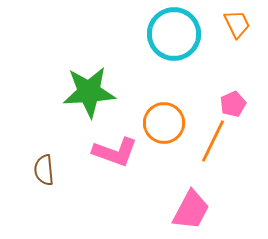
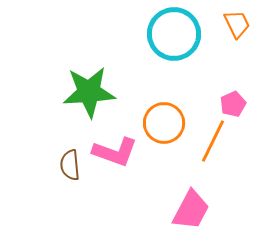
brown semicircle: moved 26 px right, 5 px up
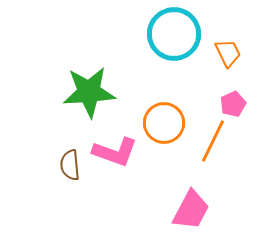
orange trapezoid: moved 9 px left, 29 px down
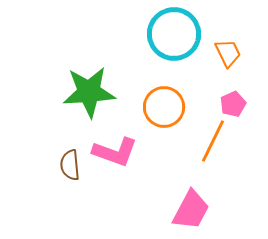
orange circle: moved 16 px up
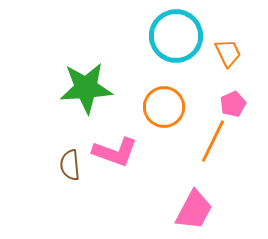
cyan circle: moved 2 px right, 2 px down
green star: moved 3 px left, 4 px up
pink trapezoid: moved 3 px right
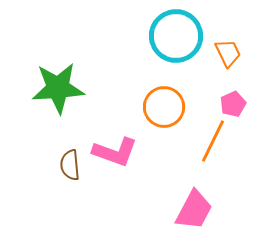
green star: moved 28 px left
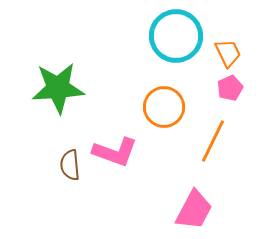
pink pentagon: moved 3 px left, 16 px up
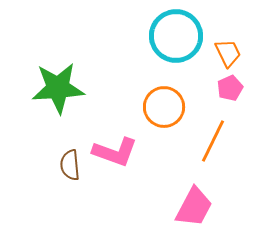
pink trapezoid: moved 3 px up
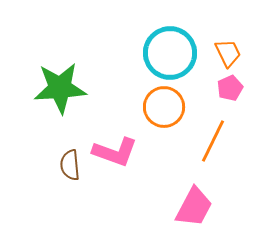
cyan circle: moved 6 px left, 17 px down
green star: moved 2 px right
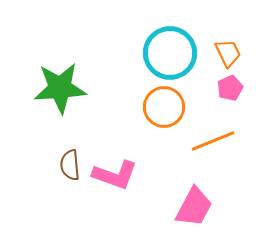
orange line: rotated 42 degrees clockwise
pink L-shape: moved 23 px down
